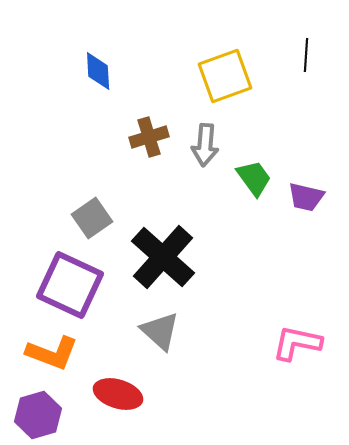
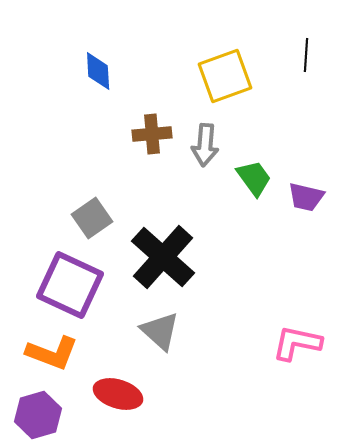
brown cross: moved 3 px right, 3 px up; rotated 12 degrees clockwise
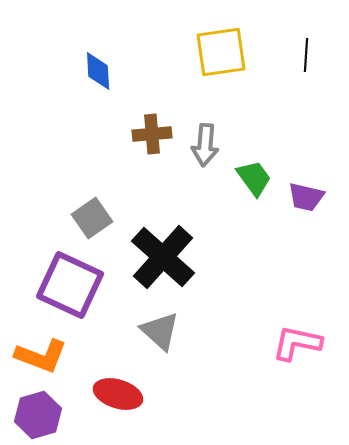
yellow square: moved 4 px left, 24 px up; rotated 12 degrees clockwise
orange L-shape: moved 11 px left, 3 px down
